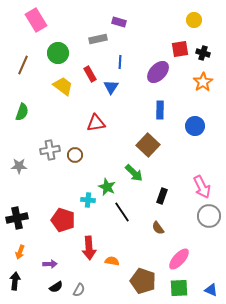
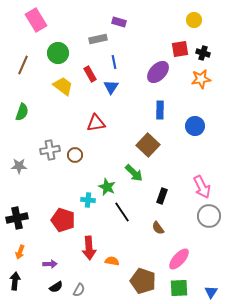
blue line at (120, 62): moved 6 px left; rotated 16 degrees counterclockwise
orange star at (203, 82): moved 2 px left, 3 px up; rotated 24 degrees clockwise
blue triangle at (211, 290): moved 2 px down; rotated 40 degrees clockwise
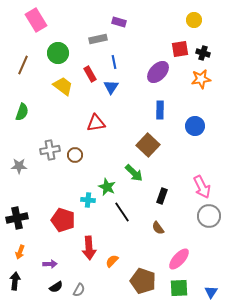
orange semicircle at (112, 261): rotated 56 degrees counterclockwise
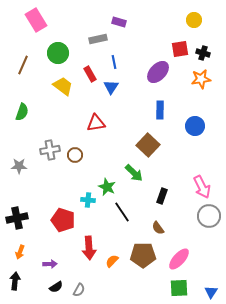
brown pentagon at (143, 281): moved 26 px up; rotated 20 degrees counterclockwise
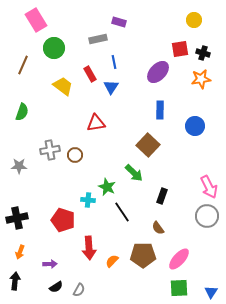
green circle at (58, 53): moved 4 px left, 5 px up
pink arrow at (202, 187): moved 7 px right
gray circle at (209, 216): moved 2 px left
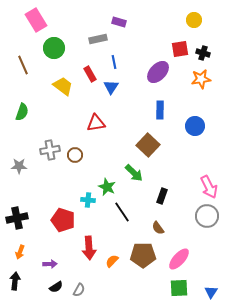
brown line at (23, 65): rotated 48 degrees counterclockwise
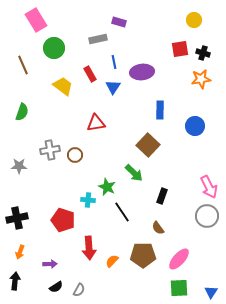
purple ellipse at (158, 72): moved 16 px left; rotated 40 degrees clockwise
blue triangle at (111, 87): moved 2 px right
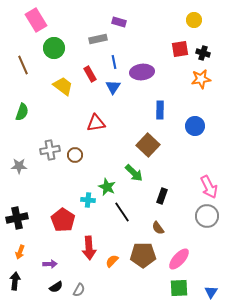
red pentagon at (63, 220): rotated 15 degrees clockwise
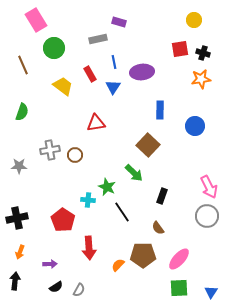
orange semicircle at (112, 261): moved 6 px right, 4 px down
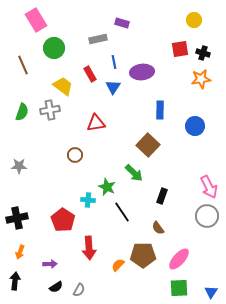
purple rectangle at (119, 22): moved 3 px right, 1 px down
gray cross at (50, 150): moved 40 px up
